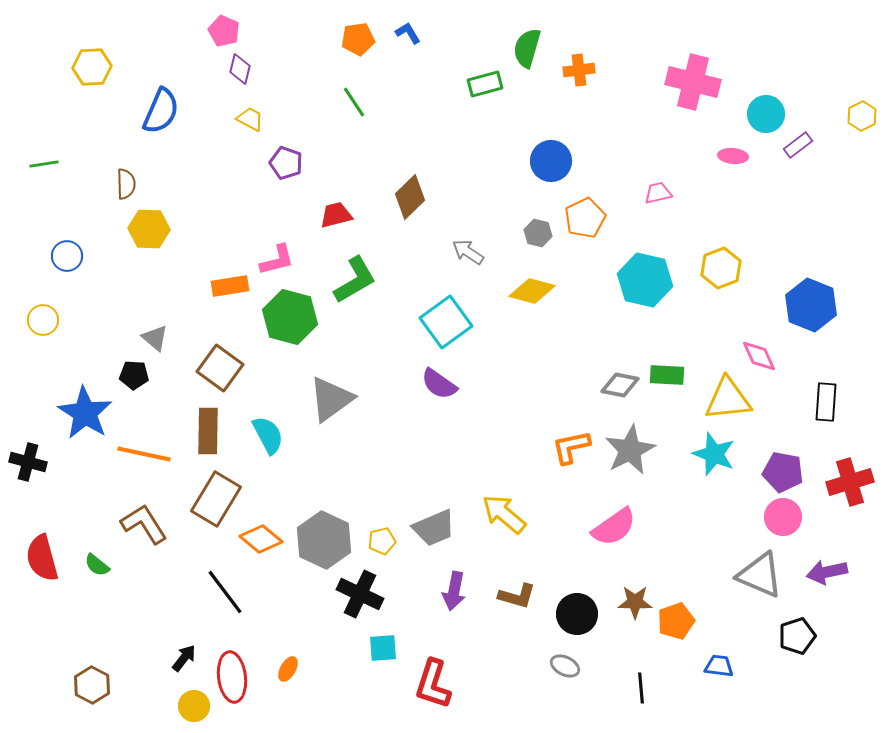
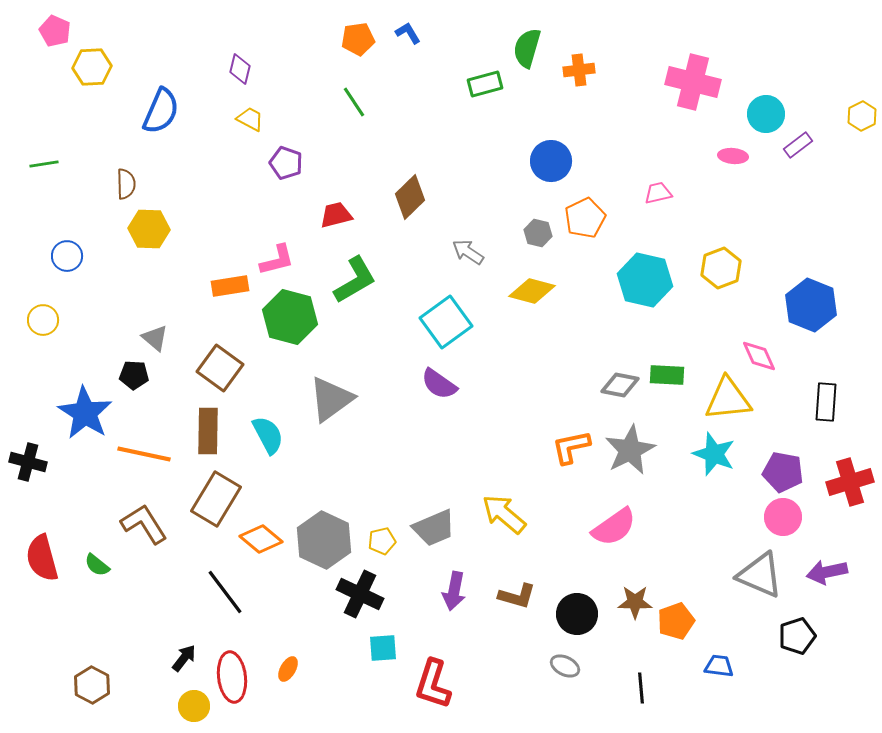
pink pentagon at (224, 31): moved 169 px left
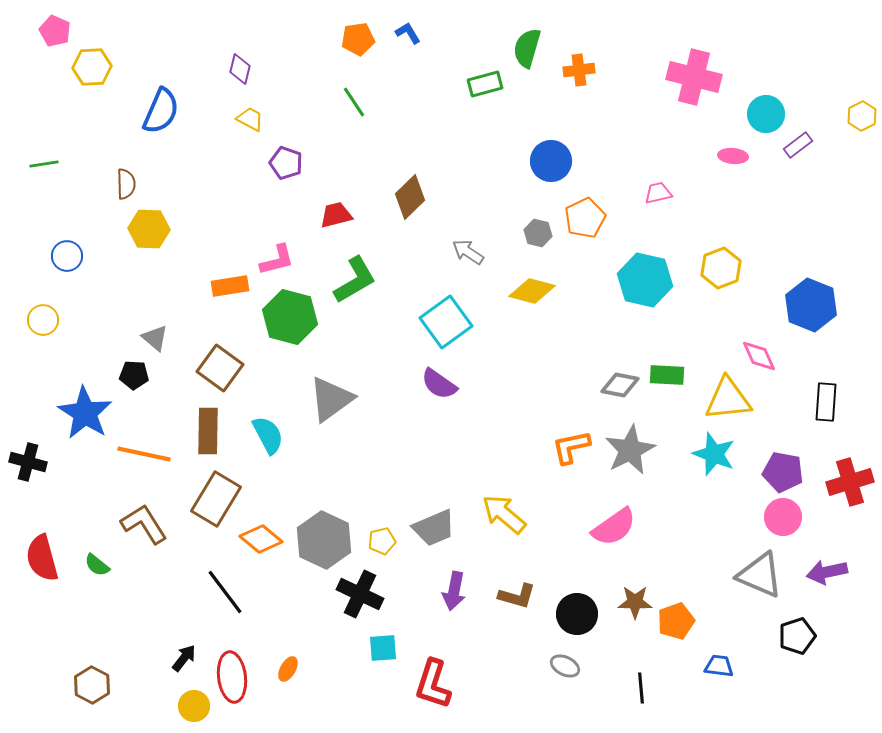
pink cross at (693, 82): moved 1 px right, 5 px up
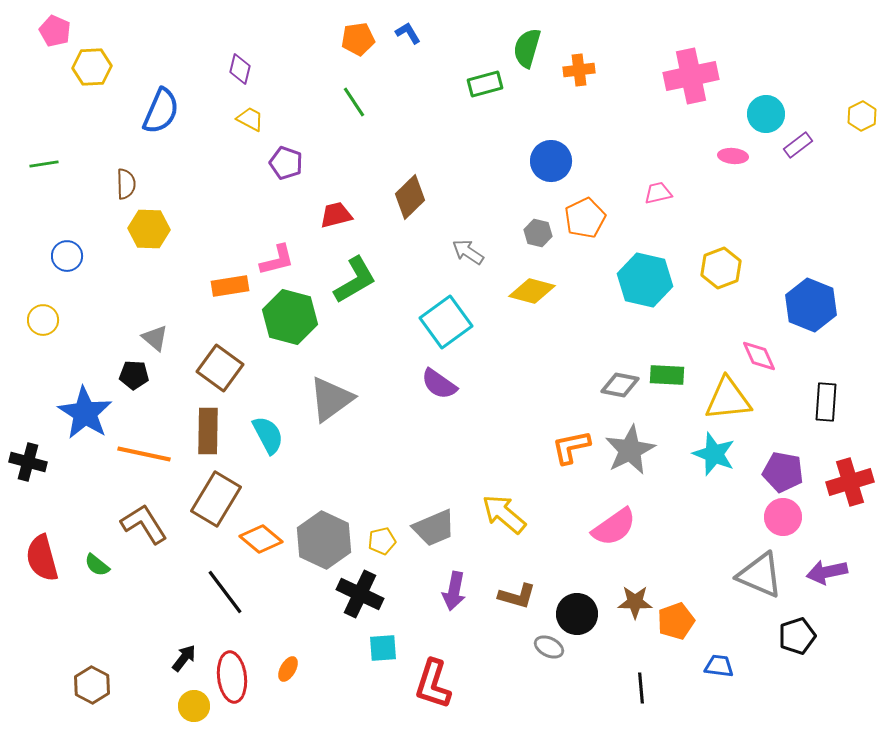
pink cross at (694, 77): moved 3 px left, 1 px up; rotated 26 degrees counterclockwise
gray ellipse at (565, 666): moved 16 px left, 19 px up
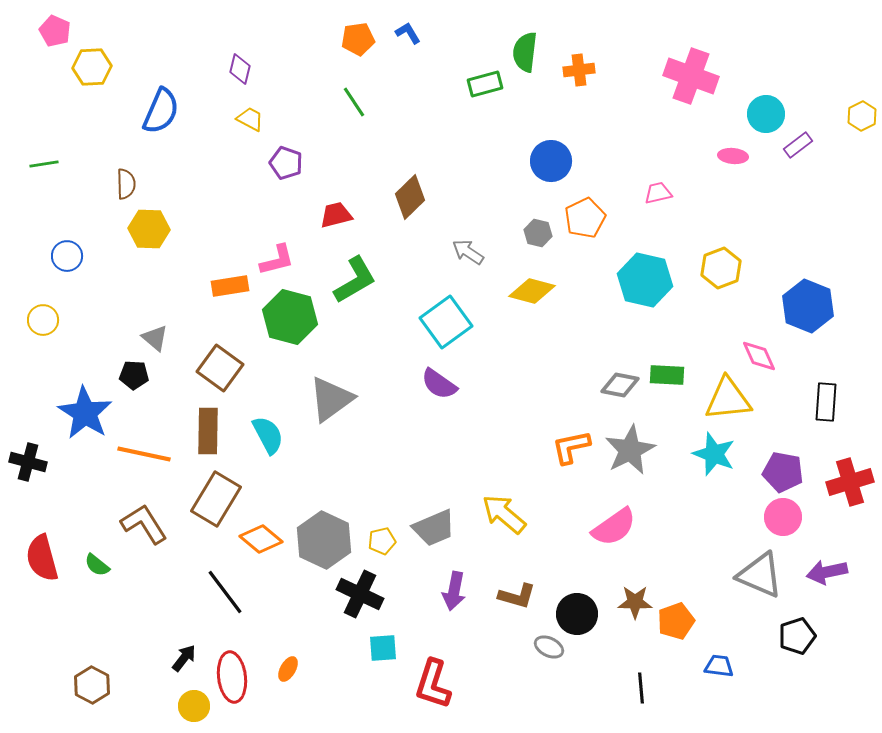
green semicircle at (527, 48): moved 2 px left, 4 px down; rotated 9 degrees counterclockwise
pink cross at (691, 76): rotated 32 degrees clockwise
blue hexagon at (811, 305): moved 3 px left, 1 px down
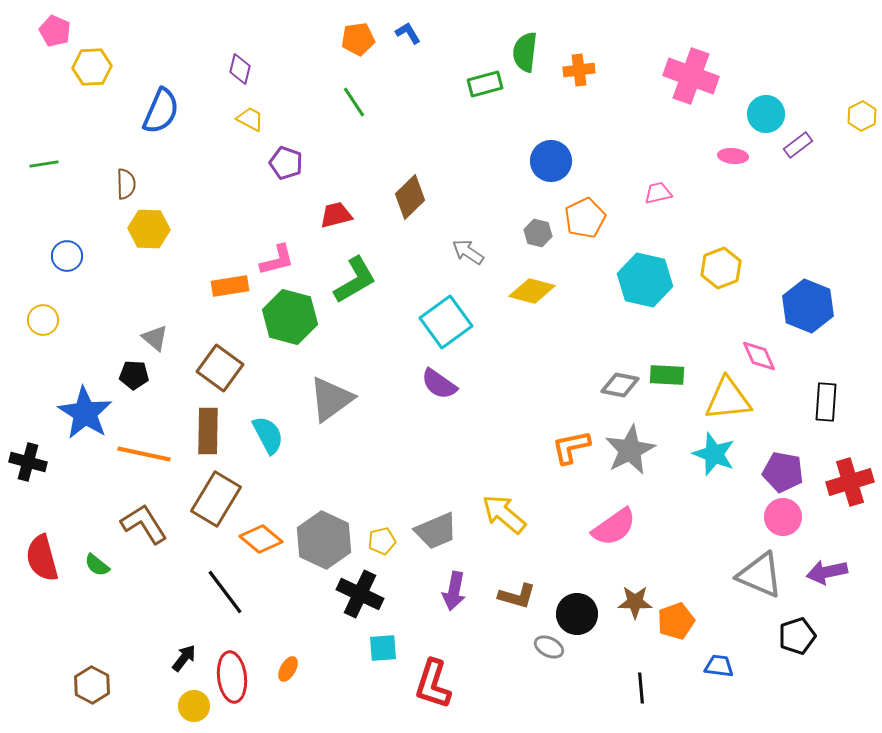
gray trapezoid at (434, 528): moved 2 px right, 3 px down
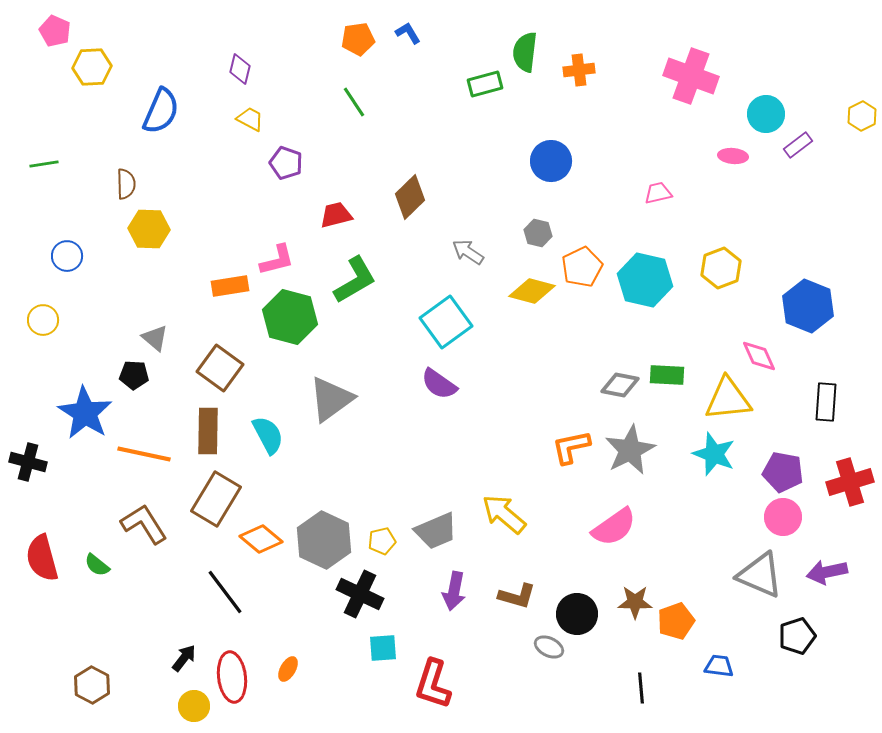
orange pentagon at (585, 218): moved 3 px left, 49 px down
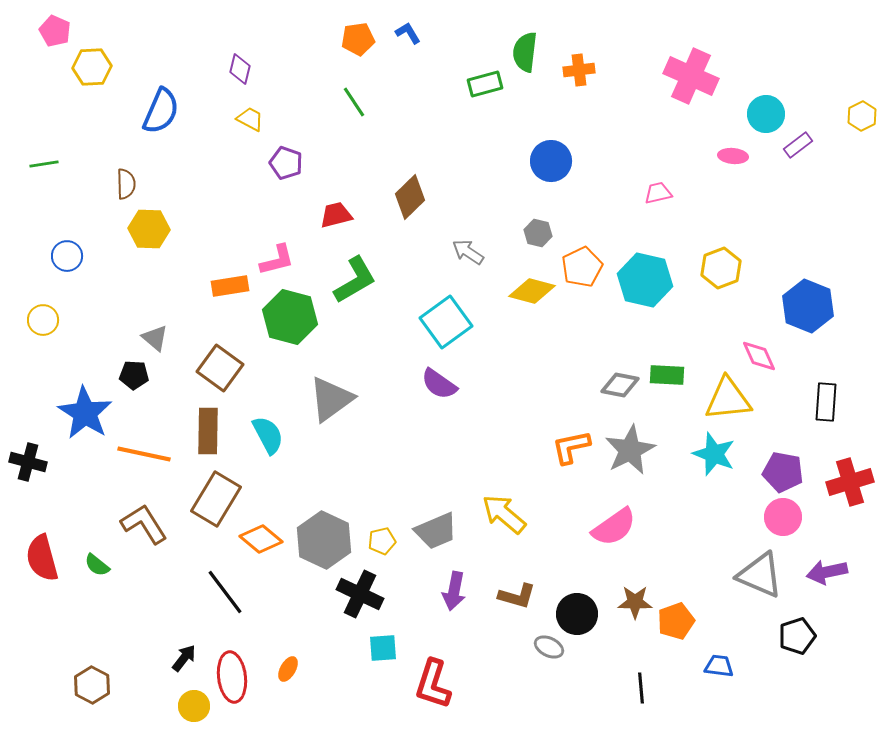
pink cross at (691, 76): rotated 4 degrees clockwise
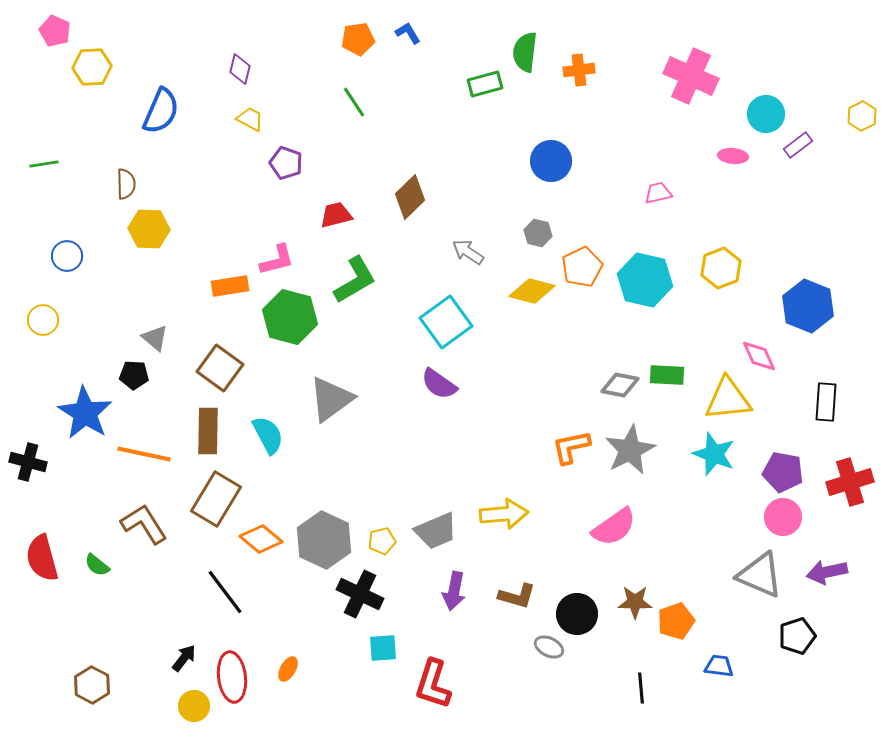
yellow arrow at (504, 514): rotated 135 degrees clockwise
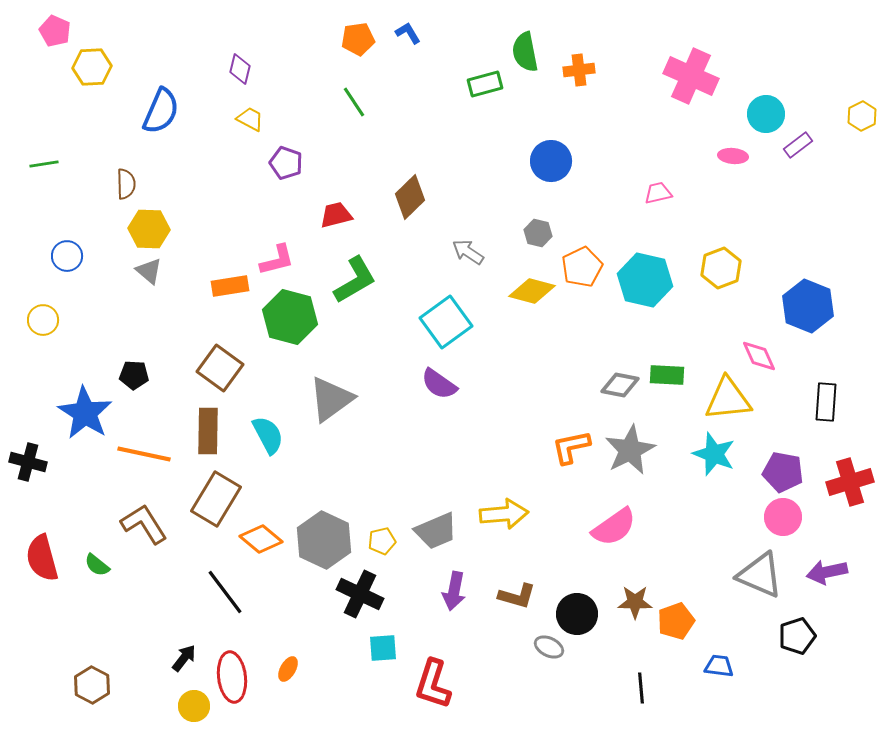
green semicircle at (525, 52): rotated 18 degrees counterclockwise
gray triangle at (155, 338): moved 6 px left, 67 px up
